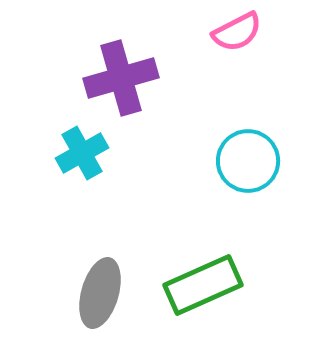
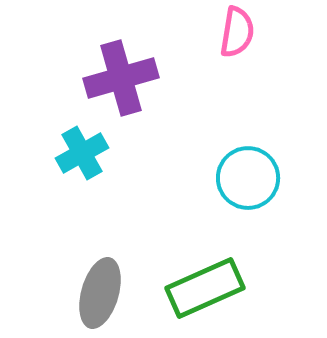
pink semicircle: rotated 54 degrees counterclockwise
cyan circle: moved 17 px down
green rectangle: moved 2 px right, 3 px down
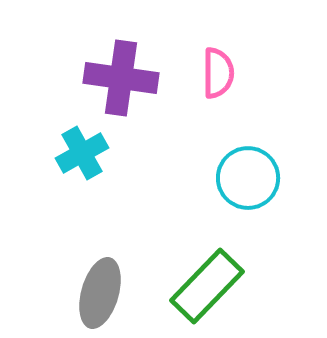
pink semicircle: moved 19 px left, 41 px down; rotated 9 degrees counterclockwise
purple cross: rotated 24 degrees clockwise
green rectangle: moved 2 px right, 2 px up; rotated 22 degrees counterclockwise
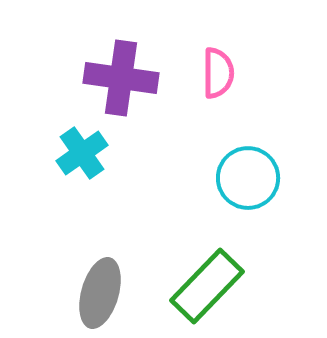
cyan cross: rotated 6 degrees counterclockwise
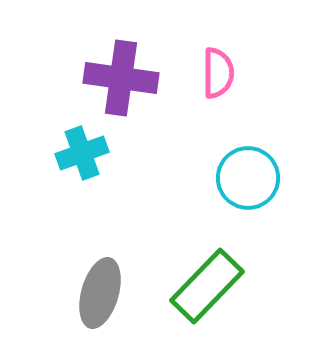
cyan cross: rotated 15 degrees clockwise
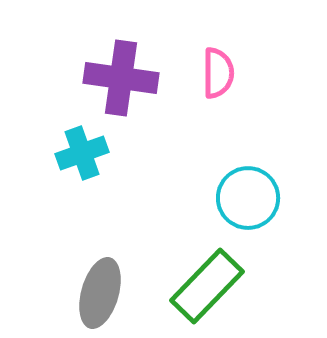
cyan circle: moved 20 px down
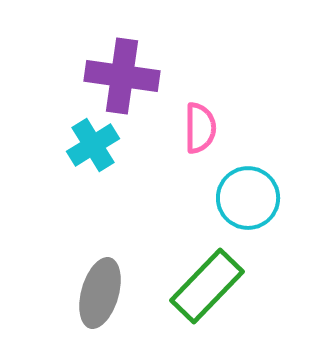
pink semicircle: moved 18 px left, 55 px down
purple cross: moved 1 px right, 2 px up
cyan cross: moved 11 px right, 8 px up; rotated 12 degrees counterclockwise
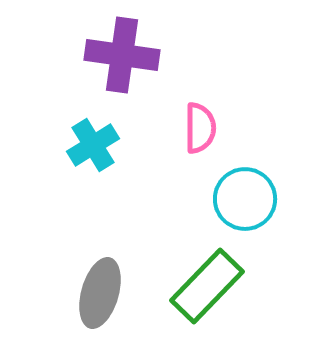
purple cross: moved 21 px up
cyan circle: moved 3 px left, 1 px down
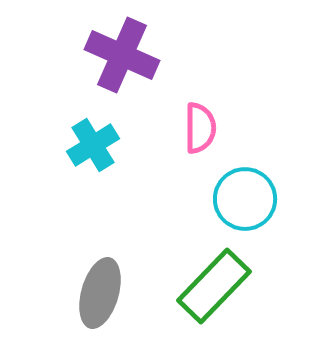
purple cross: rotated 16 degrees clockwise
green rectangle: moved 7 px right
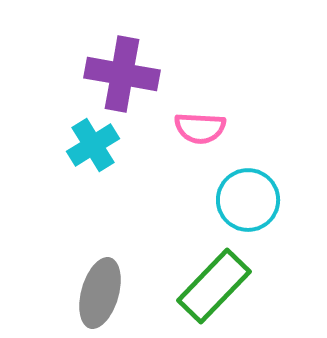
purple cross: moved 19 px down; rotated 14 degrees counterclockwise
pink semicircle: rotated 93 degrees clockwise
cyan circle: moved 3 px right, 1 px down
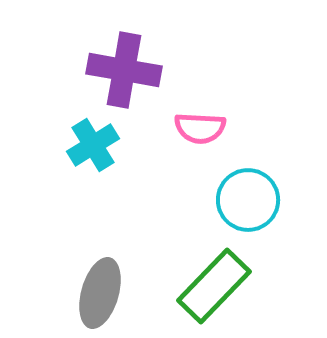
purple cross: moved 2 px right, 4 px up
